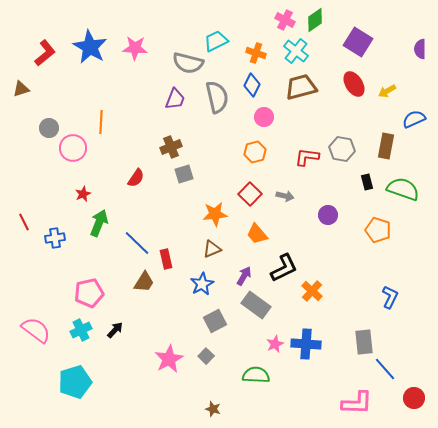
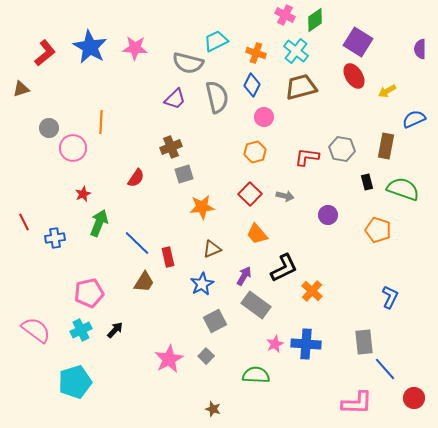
pink cross at (285, 20): moved 5 px up
red ellipse at (354, 84): moved 8 px up
purple trapezoid at (175, 99): rotated 25 degrees clockwise
orange star at (215, 214): moved 13 px left, 7 px up
red rectangle at (166, 259): moved 2 px right, 2 px up
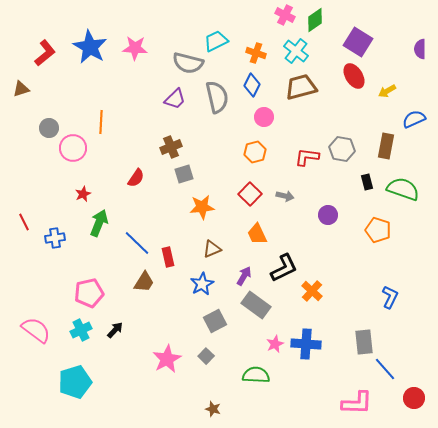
orange trapezoid at (257, 234): rotated 15 degrees clockwise
pink star at (169, 359): moved 2 px left
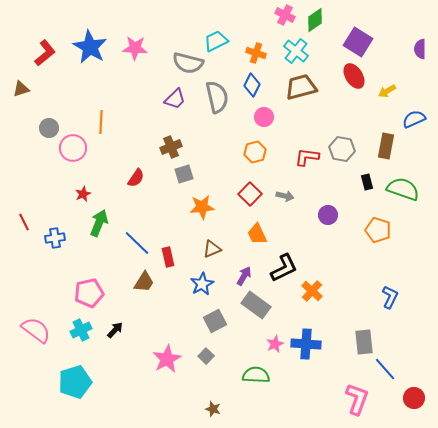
pink L-shape at (357, 403): moved 4 px up; rotated 72 degrees counterclockwise
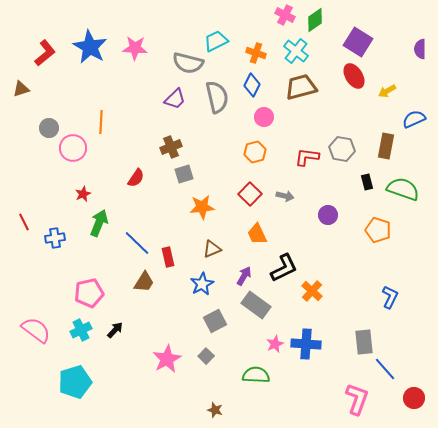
brown star at (213, 409): moved 2 px right, 1 px down
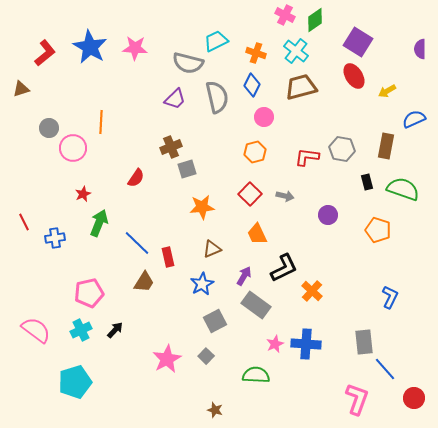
gray square at (184, 174): moved 3 px right, 5 px up
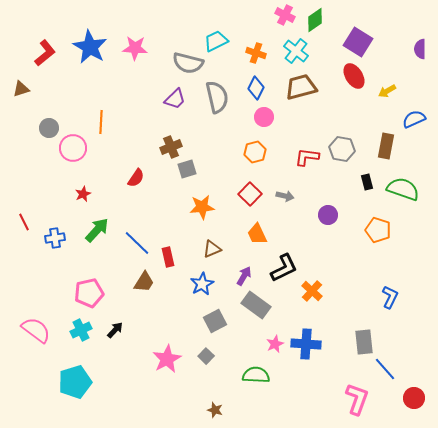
blue diamond at (252, 85): moved 4 px right, 3 px down
green arrow at (99, 223): moved 2 px left, 7 px down; rotated 20 degrees clockwise
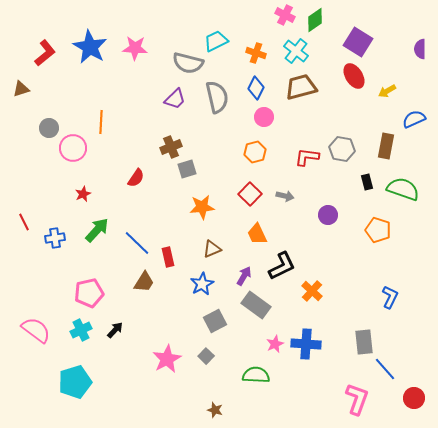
black L-shape at (284, 268): moved 2 px left, 2 px up
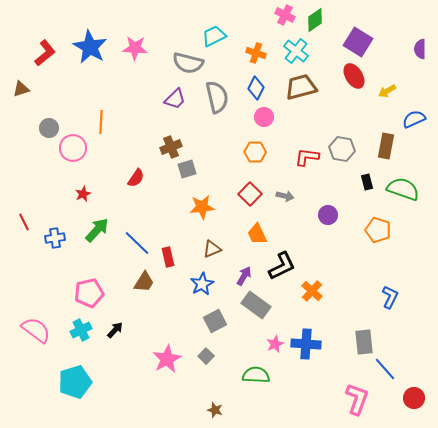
cyan trapezoid at (216, 41): moved 2 px left, 5 px up
orange hexagon at (255, 152): rotated 15 degrees clockwise
